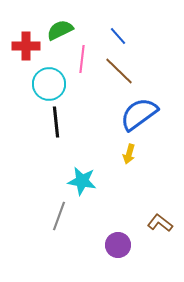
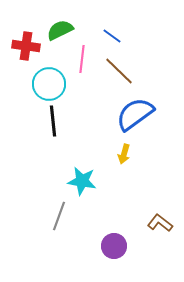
blue line: moved 6 px left; rotated 12 degrees counterclockwise
red cross: rotated 8 degrees clockwise
blue semicircle: moved 4 px left
black line: moved 3 px left, 1 px up
yellow arrow: moved 5 px left
purple circle: moved 4 px left, 1 px down
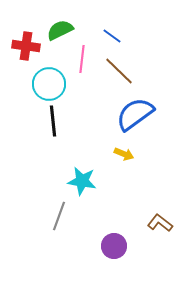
yellow arrow: rotated 84 degrees counterclockwise
